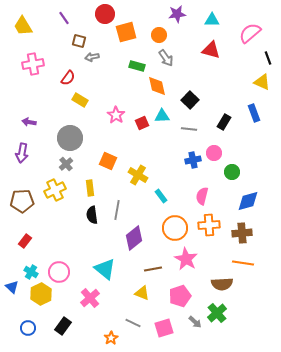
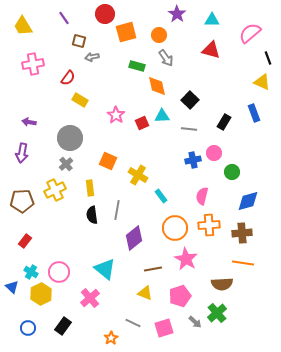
purple star at (177, 14): rotated 30 degrees counterclockwise
yellow triangle at (142, 293): moved 3 px right
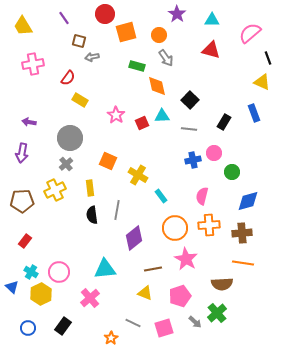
cyan triangle at (105, 269): rotated 45 degrees counterclockwise
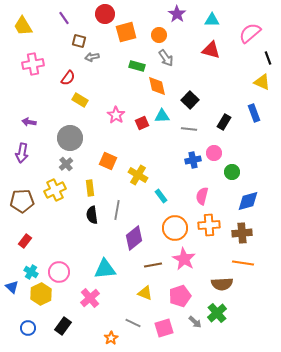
pink star at (186, 259): moved 2 px left
brown line at (153, 269): moved 4 px up
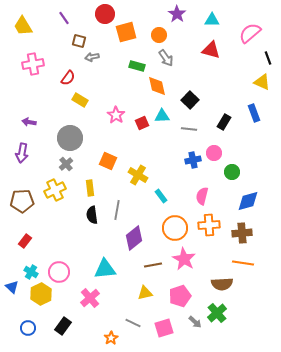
yellow triangle at (145, 293): rotated 35 degrees counterclockwise
